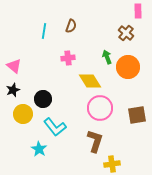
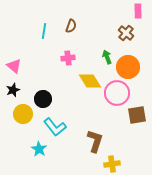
pink circle: moved 17 px right, 15 px up
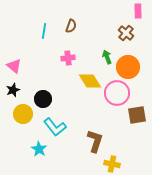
yellow cross: rotated 21 degrees clockwise
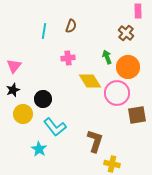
pink triangle: rotated 28 degrees clockwise
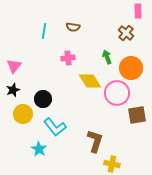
brown semicircle: moved 2 px right, 1 px down; rotated 80 degrees clockwise
orange circle: moved 3 px right, 1 px down
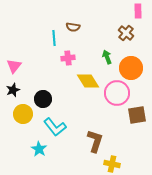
cyan line: moved 10 px right, 7 px down; rotated 14 degrees counterclockwise
yellow diamond: moved 2 px left
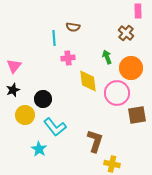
yellow diamond: rotated 25 degrees clockwise
yellow circle: moved 2 px right, 1 px down
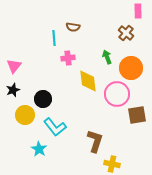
pink circle: moved 1 px down
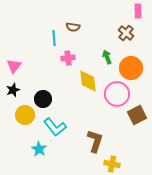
brown square: rotated 18 degrees counterclockwise
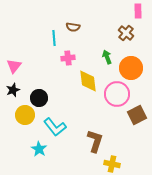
black circle: moved 4 px left, 1 px up
